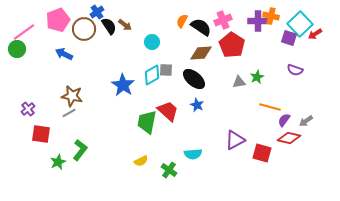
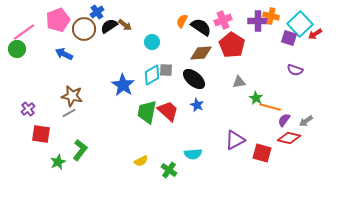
black semicircle at (109, 26): rotated 90 degrees counterclockwise
green star at (257, 77): moved 1 px left, 21 px down; rotated 16 degrees counterclockwise
green trapezoid at (147, 122): moved 10 px up
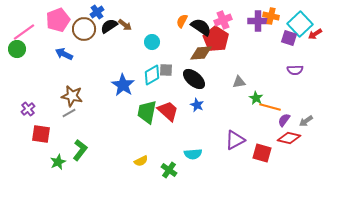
red pentagon at (232, 45): moved 16 px left, 6 px up
purple semicircle at (295, 70): rotated 21 degrees counterclockwise
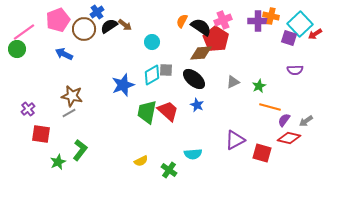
gray triangle at (239, 82): moved 6 px left; rotated 16 degrees counterclockwise
blue star at (123, 85): rotated 20 degrees clockwise
green star at (256, 98): moved 3 px right, 12 px up; rotated 16 degrees clockwise
